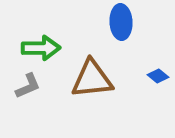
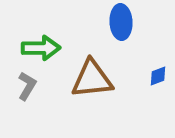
blue diamond: rotated 60 degrees counterclockwise
gray L-shape: moved 1 px left; rotated 36 degrees counterclockwise
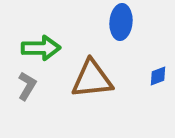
blue ellipse: rotated 8 degrees clockwise
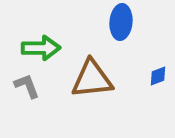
gray L-shape: rotated 52 degrees counterclockwise
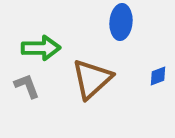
brown triangle: rotated 36 degrees counterclockwise
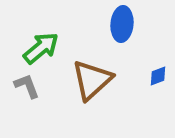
blue ellipse: moved 1 px right, 2 px down
green arrow: rotated 39 degrees counterclockwise
brown triangle: moved 1 px down
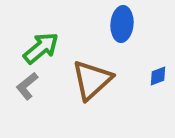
gray L-shape: rotated 108 degrees counterclockwise
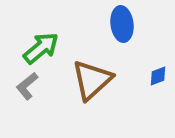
blue ellipse: rotated 12 degrees counterclockwise
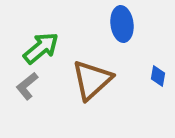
blue diamond: rotated 60 degrees counterclockwise
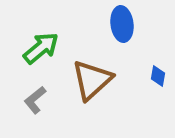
gray L-shape: moved 8 px right, 14 px down
